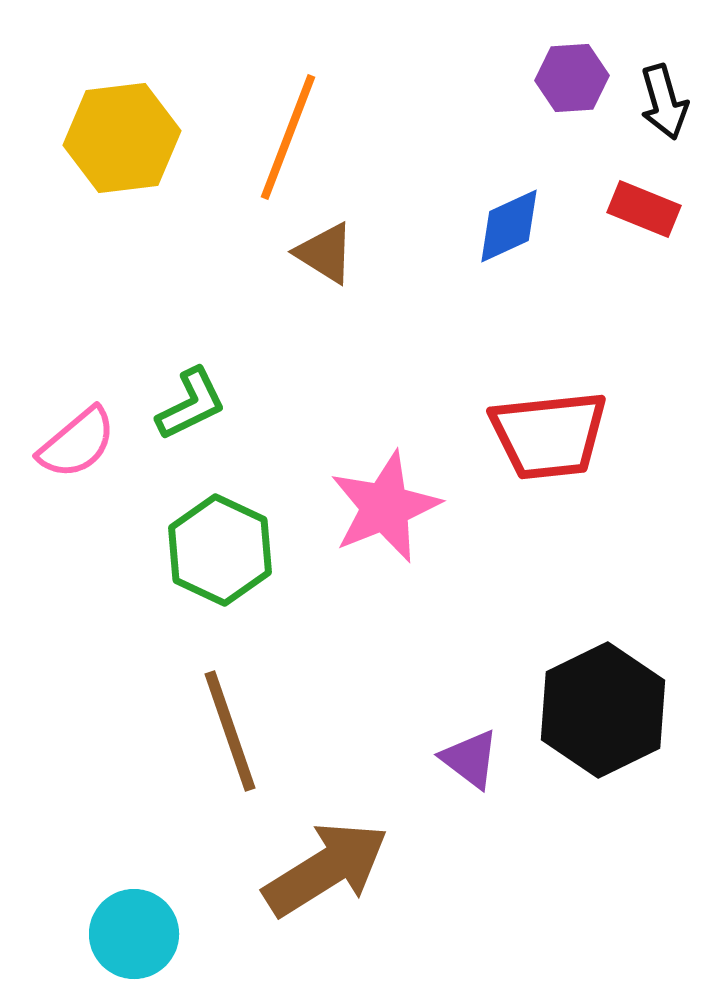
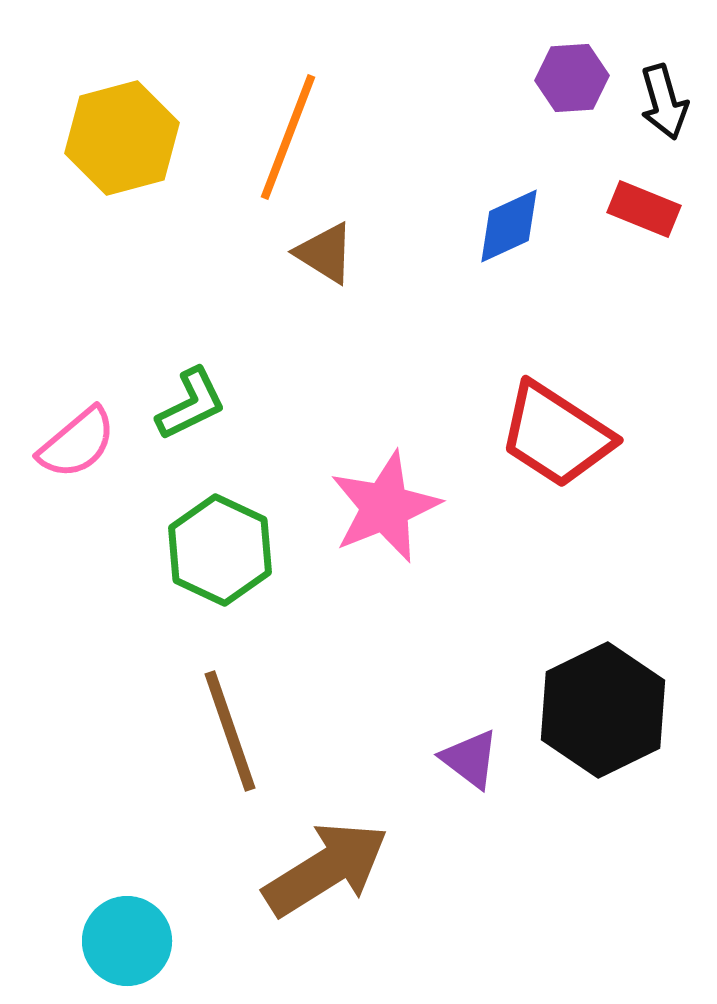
yellow hexagon: rotated 8 degrees counterclockwise
red trapezoid: moved 7 px right; rotated 39 degrees clockwise
cyan circle: moved 7 px left, 7 px down
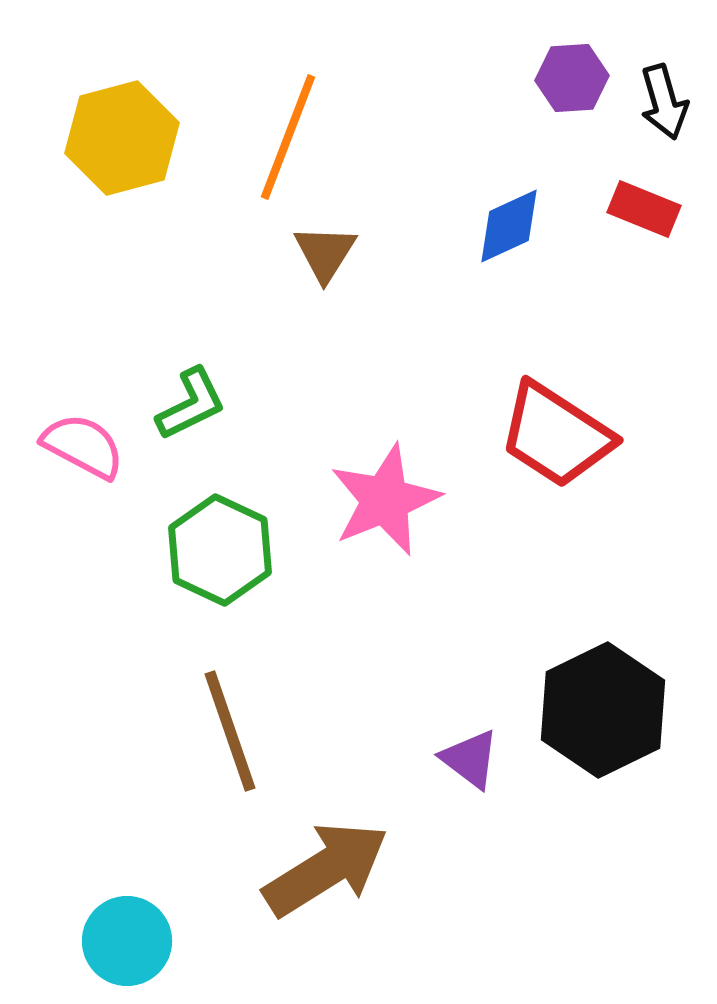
brown triangle: rotated 30 degrees clockwise
pink semicircle: moved 6 px right, 3 px down; rotated 112 degrees counterclockwise
pink star: moved 7 px up
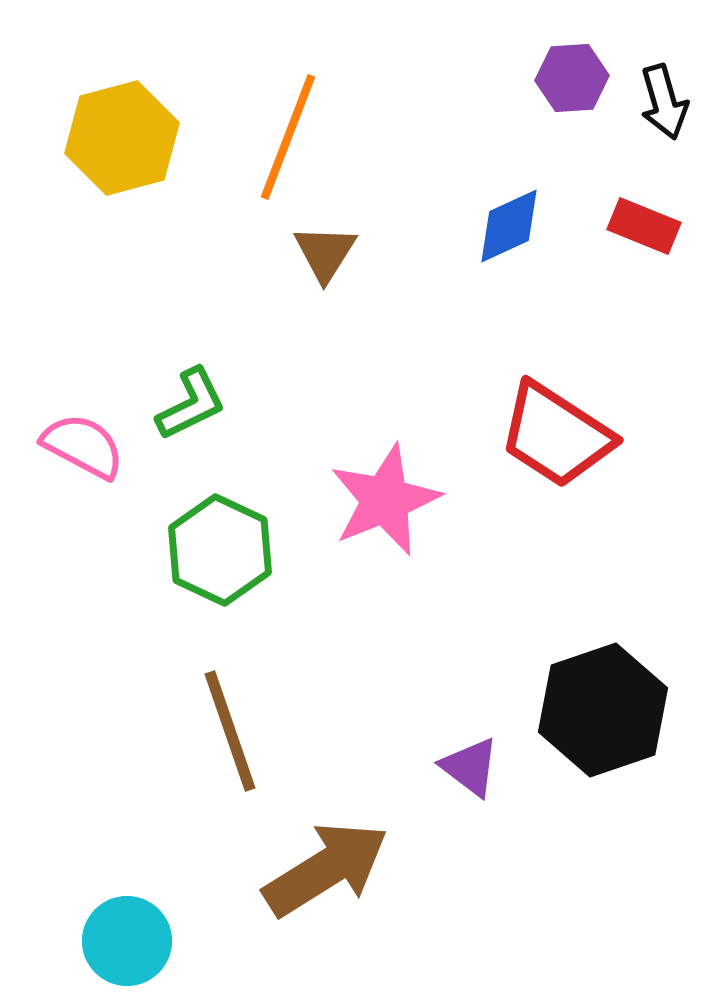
red rectangle: moved 17 px down
black hexagon: rotated 7 degrees clockwise
purple triangle: moved 8 px down
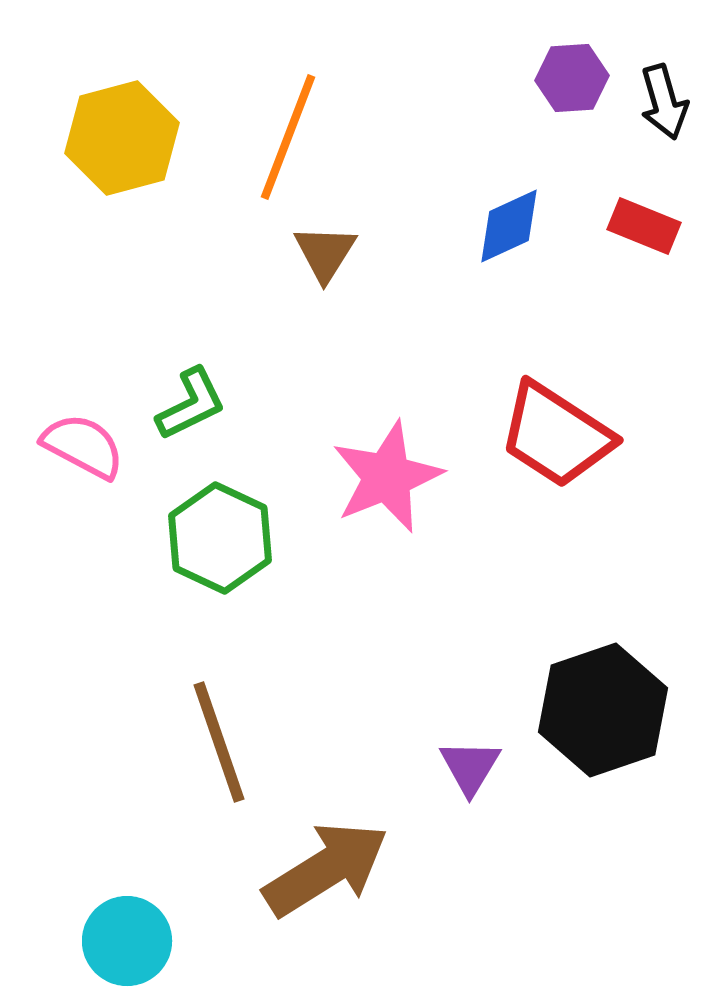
pink star: moved 2 px right, 23 px up
green hexagon: moved 12 px up
brown line: moved 11 px left, 11 px down
purple triangle: rotated 24 degrees clockwise
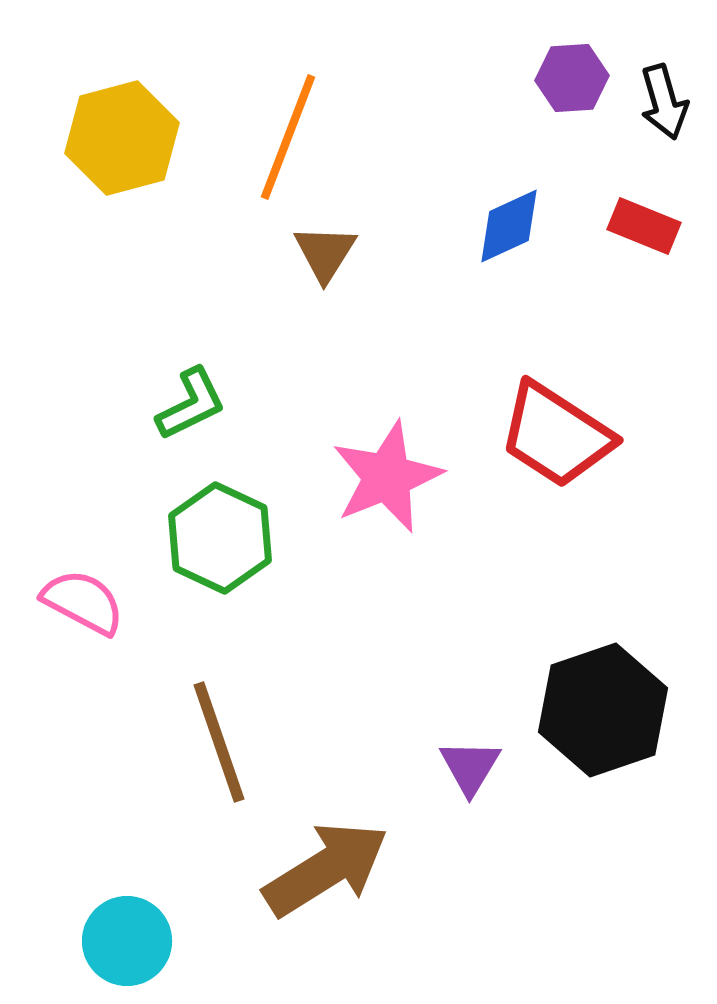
pink semicircle: moved 156 px down
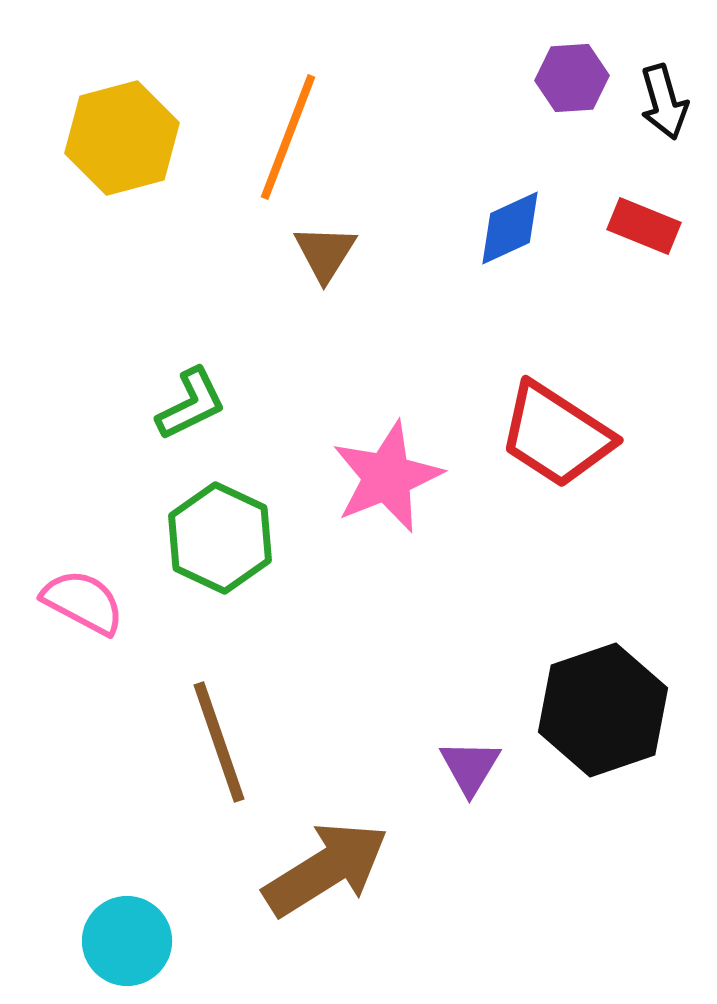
blue diamond: moved 1 px right, 2 px down
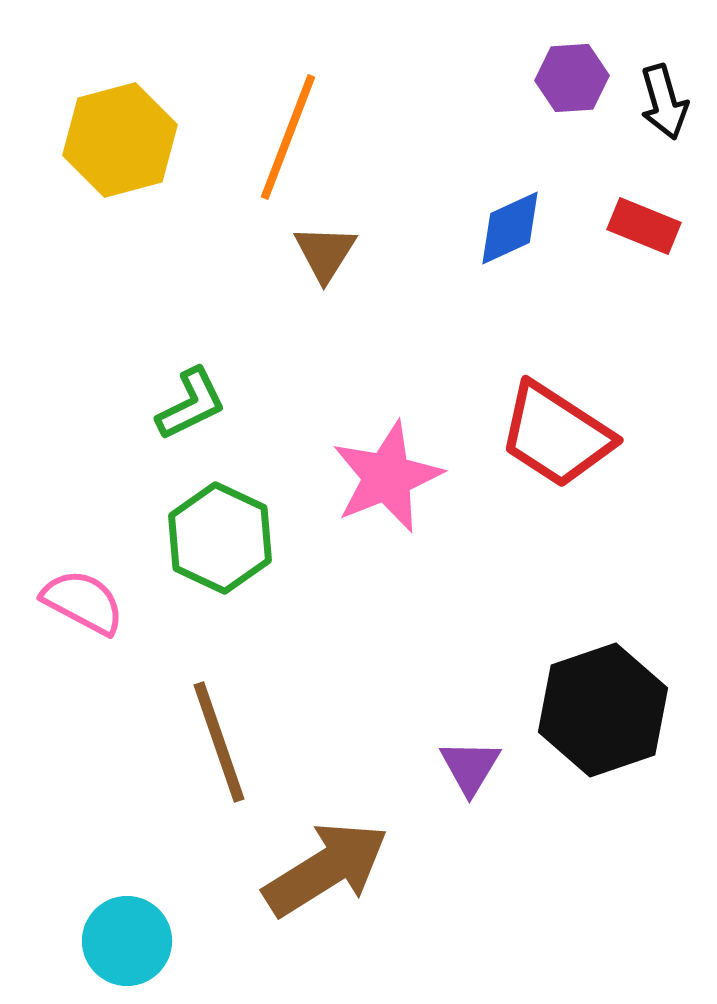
yellow hexagon: moved 2 px left, 2 px down
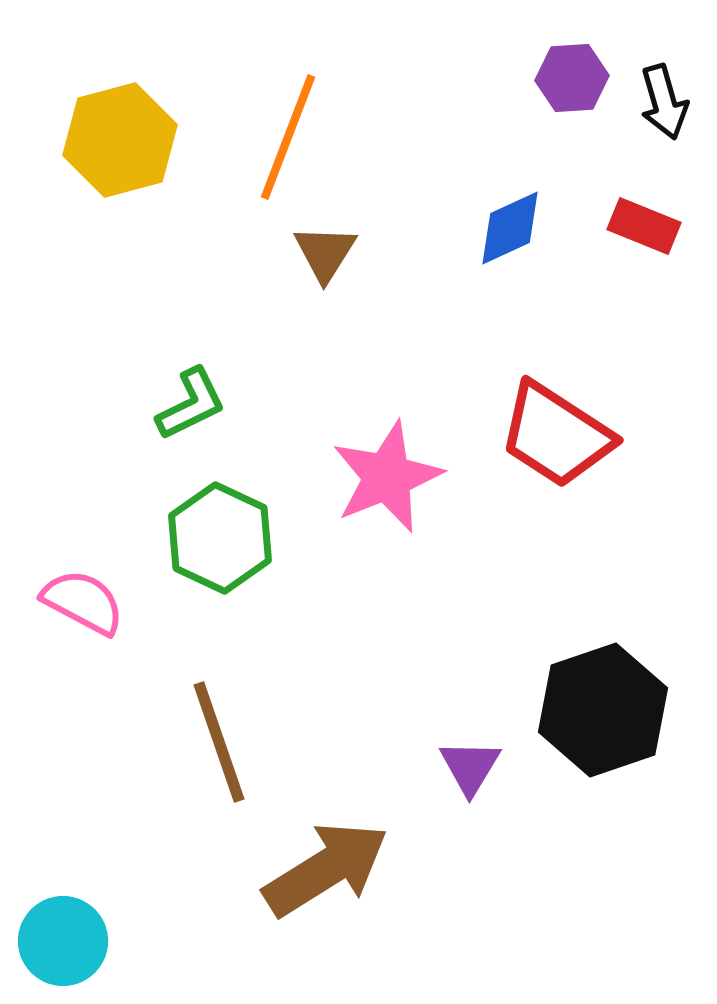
cyan circle: moved 64 px left
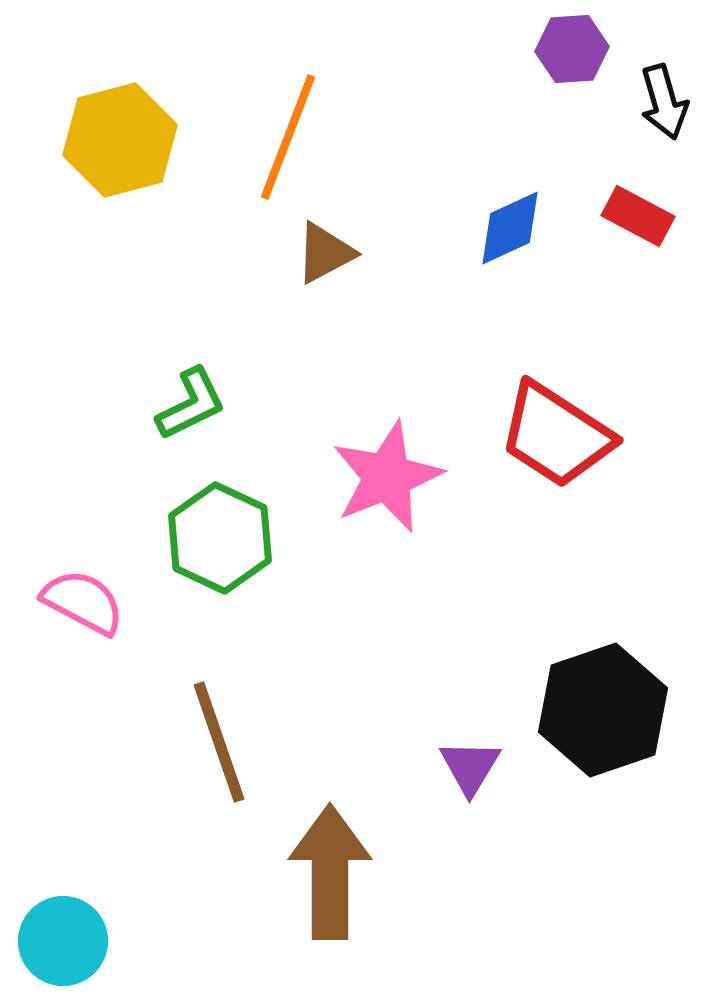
purple hexagon: moved 29 px up
red rectangle: moved 6 px left, 10 px up; rotated 6 degrees clockwise
brown triangle: rotated 30 degrees clockwise
brown arrow: moved 4 px right, 3 px down; rotated 58 degrees counterclockwise
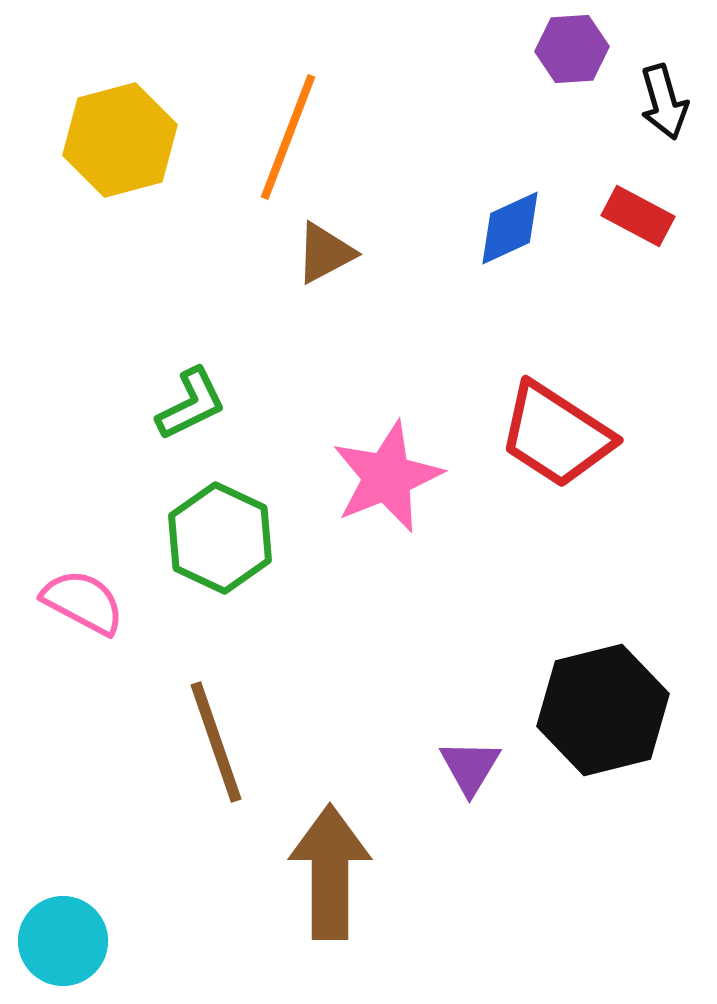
black hexagon: rotated 5 degrees clockwise
brown line: moved 3 px left
